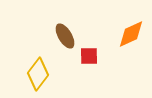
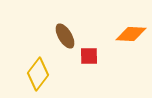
orange diamond: rotated 28 degrees clockwise
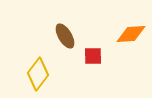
orange diamond: rotated 8 degrees counterclockwise
red square: moved 4 px right
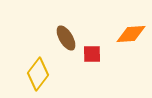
brown ellipse: moved 1 px right, 2 px down
red square: moved 1 px left, 2 px up
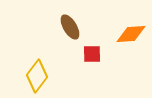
brown ellipse: moved 4 px right, 11 px up
yellow diamond: moved 1 px left, 2 px down
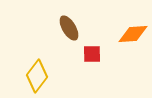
brown ellipse: moved 1 px left, 1 px down
orange diamond: moved 2 px right
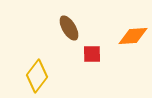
orange diamond: moved 2 px down
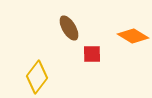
orange diamond: rotated 36 degrees clockwise
yellow diamond: moved 1 px down
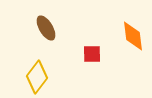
brown ellipse: moved 23 px left
orange diamond: rotated 52 degrees clockwise
